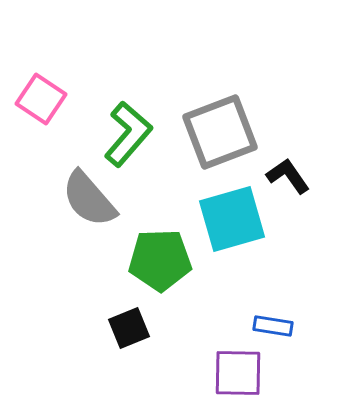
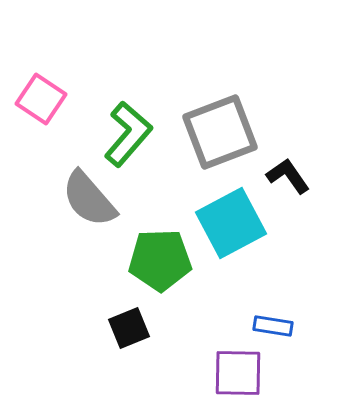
cyan square: moved 1 px left, 4 px down; rotated 12 degrees counterclockwise
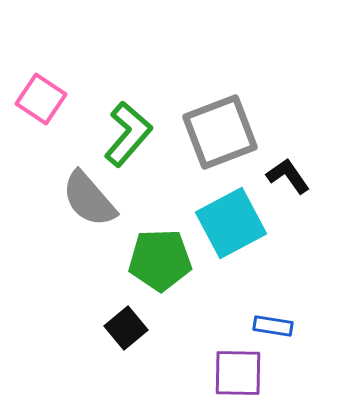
black square: moved 3 px left; rotated 18 degrees counterclockwise
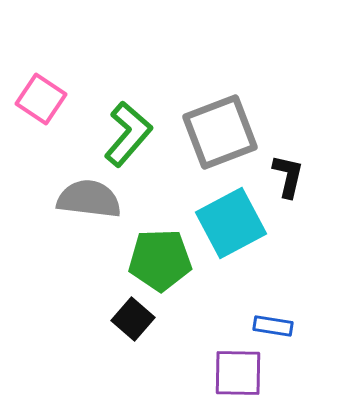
black L-shape: rotated 48 degrees clockwise
gray semicircle: rotated 138 degrees clockwise
black square: moved 7 px right, 9 px up; rotated 9 degrees counterclockwise
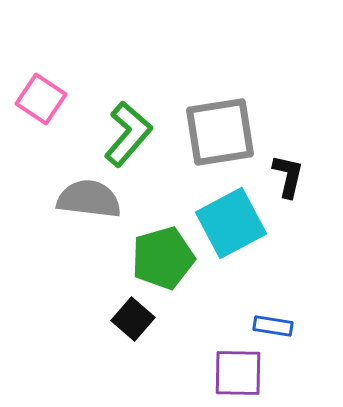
gray square: rotated 12 degrees clockwise
green pentagon: moved 3 px right, 2 px up; rotated 14 degrees counterclockwise
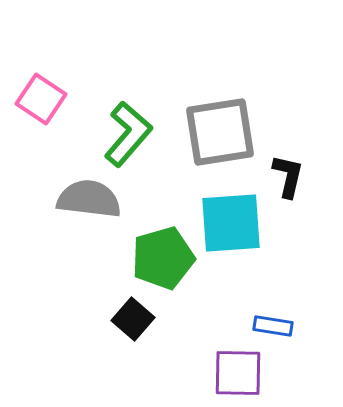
cyan square: rotated 24 degrees clockwise
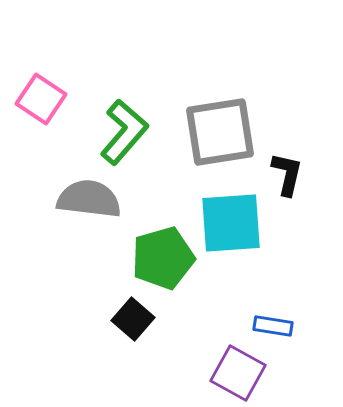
green L-shape: moved 4 px left, 2 px up
black L-shape: moved 1 px left, 2 px up
purple square: rotated 28 degrees clockwise
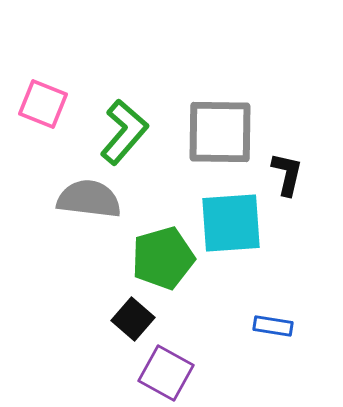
pink square: moved 2 px right, 5 px down; rotated 12 degrees counterclockwise
gray square: rotated 10 degrees clockwise
purple square: moved 72 px left
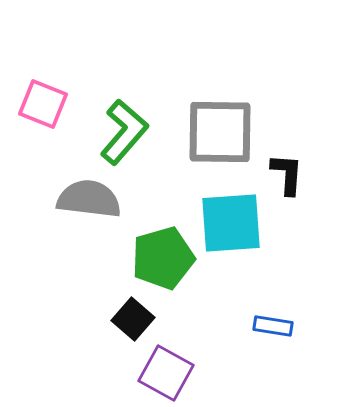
black L-shape: rotated 9 degrees counterclockwise
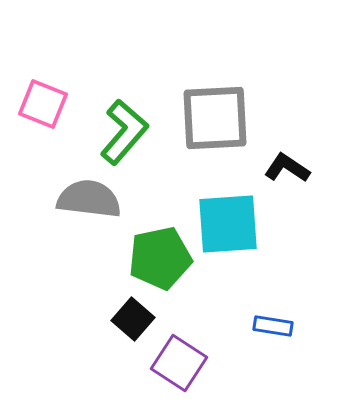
gray square: moved 5 px left, 14 px up; rotated 4 degrees counterclockwise
black L-shape: moved 6 px up; rotated 60 degrees counterclockwise
cyan square: moved 3 px left, 1 px down
green pentagon: moved 3 px left; rotated 4 degrees clockwise
purple square: moved 13 px right, 10 px up; rotated 4 degrees clockwise
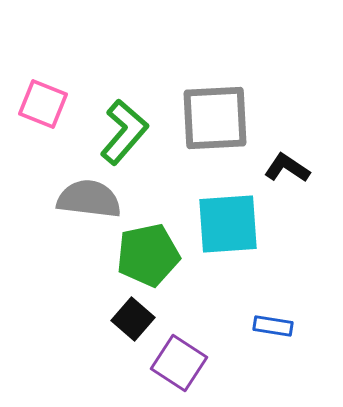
green pentagon: moved 12 px left, 3 px up
